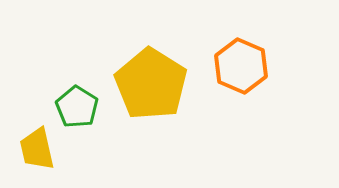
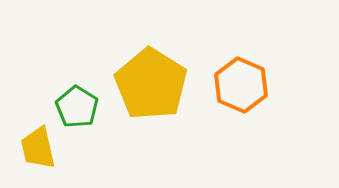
orange hexagon: moved 19 px down
yellow trapezoid: moved 1 px right, 1 px up
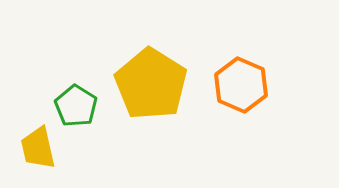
green pentagon: moved 1 px left, 1 px up
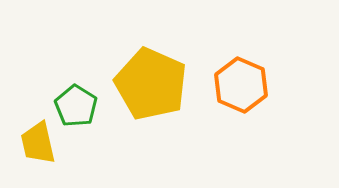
yellow pentagon: rotated 8 degrees counterclockwise
yellow trapezoid: moved 5 px up
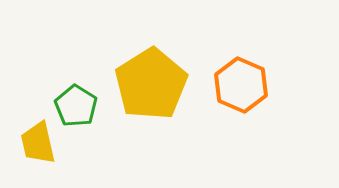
yellow pentagon: rotated 16 degrees clockwise
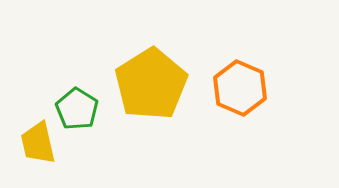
orange hexagon: moved 1 px left, 3 px down
green pentagon: moved 1 px right, 3 px down
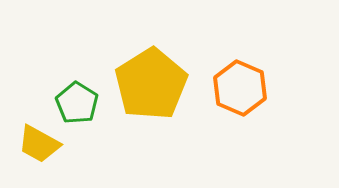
green pentagon: moved 6 px up
yellow trapezoid: moved 1 px right, 1 px down; rotated 48 degrees counterclockwise
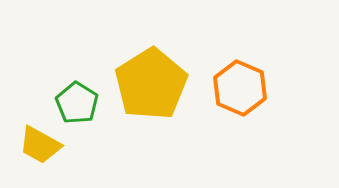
yellow trapezoid: moved 1 px right, 1 px down
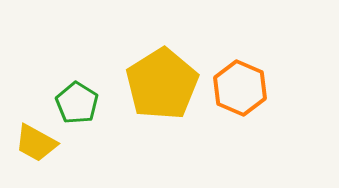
yellow pentagon: moved 11 px right
yellow trapezoid: moved 4 px left, 2 px up
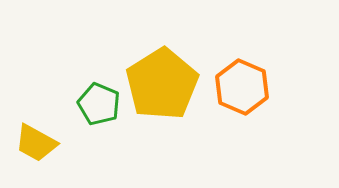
orange hexagon: moved 2 px right, 1 px up
green pentagon: moved 22 px right, 1 px down; rotated 9 degrees counterclockwise
